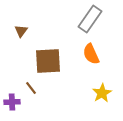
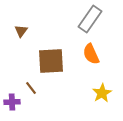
brown square: moved 3 px right
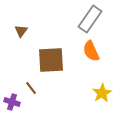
orange semicircle: moved 3 px up
brown square: moved 1 px up
purple cross: rotated 21 degrees clockwise
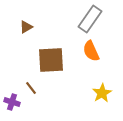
brown triangle: moved 5 px right, 4 px up; rotated 24 degrees clockwise
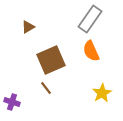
brown triangle: moved 2 px right
brown square: rotated 20 degrees counterclockwise
brown line: moved 15 px right
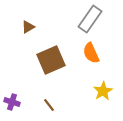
orange semicircle: moved 2 px down
brown line: moved 3 px right, 17 px down
yellow star: moved 1 px right, 2 px up
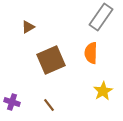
gray rectangle: moved 11 px right, 2 px up
orange semicircle: rotated 25 degrees clockwise
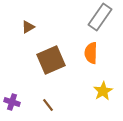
gray rectangle: moved 1 px left
brown line: moved 1 px left
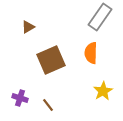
purple cross: moved 8 px right, 4 px up
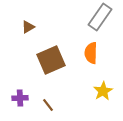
purple cross: rotated 21 degrees counterclockwise
